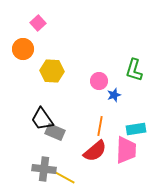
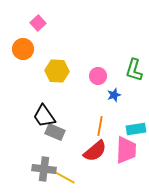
yellow hexagon: moved 5 px right
pink circle: moved 1 px left, 5 px up
black trapezoid: moved 2 px right, 3 px up
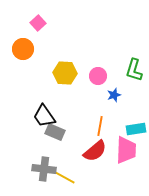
yellow hexagon: moved 8 px right, 2 px down
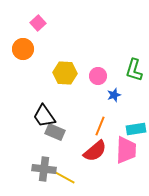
orange line: rotated 12 degrees clockwise
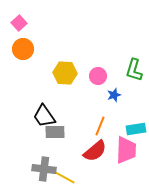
pink square: moved 19 px left
gray rectangle: rotated 24 degrees counterclockwise
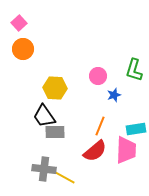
yellow hexagon: moved 10 px left, 15 px down
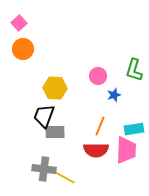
black trapezoid: rotated 55 degrees clockwise
cyan rectangle: moved 2 px left
red semicircle: moved 1 px right, 1 px up; rotated 40 degrees clockwise
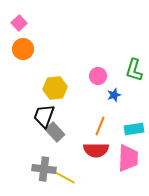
yellow hexagon: rotated 10 degrees counterclockwise
gray rectangle: rotated 48 degrees clockwise
pink trapezoid: moved 2 px right, 8 px down
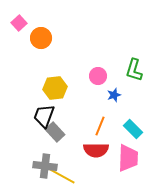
orange circle: moved 18 px right, 11 px up
cyan rectangle: moved 1 px left; rotated 54 degrees clockwise
gray cross: moved 1 px right, 3 px up
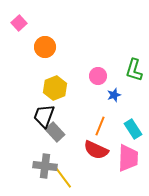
orange circle: moved 4 px right, 9 px down
yellow hexagon: rotated 15 degrees counterclockwise
cyan rectangle: rotated 12 degrees clockwise
red semicircle: rotated 25 degrees clockwise
yellow line: rotated 24 degrees clockwise
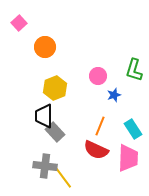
black trapezoid: rotated 20 degrees counterclockwise
